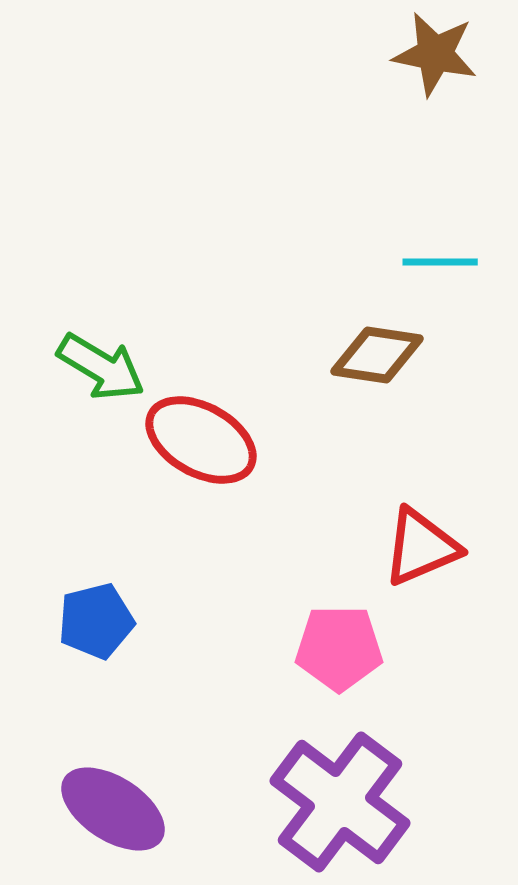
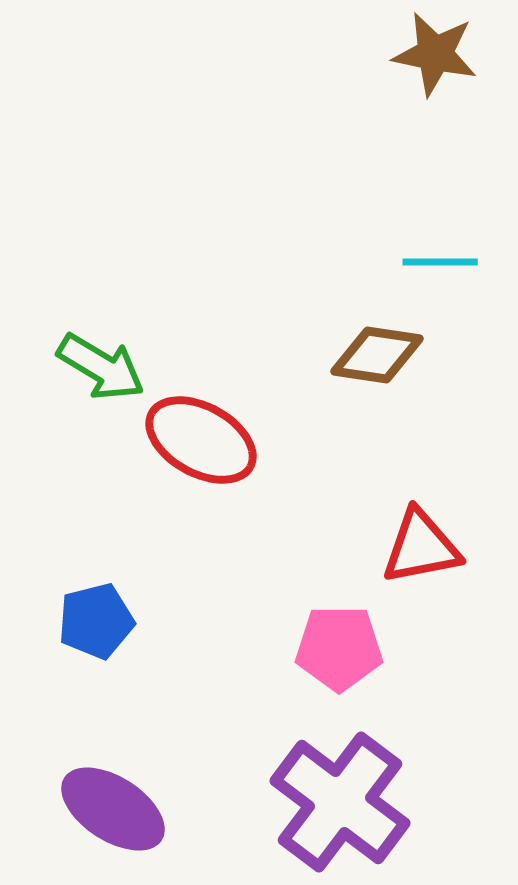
red triangle: rotated 12 degrees clockwise
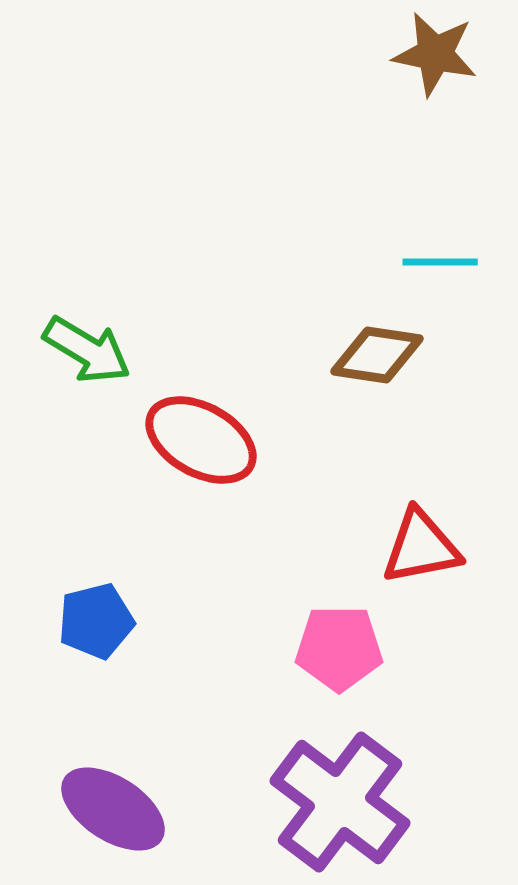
green arrow: moved 14 px left, 17 px up
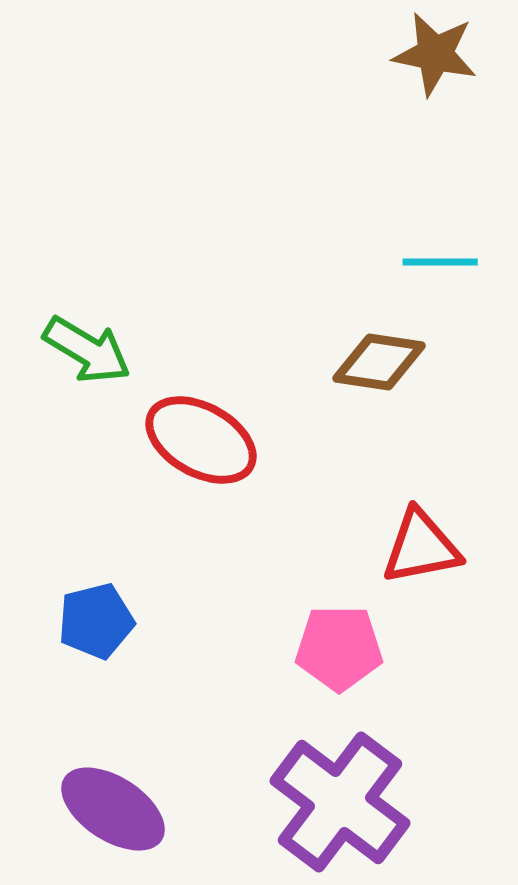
brown diamond: moved 2 px right, 7 px down
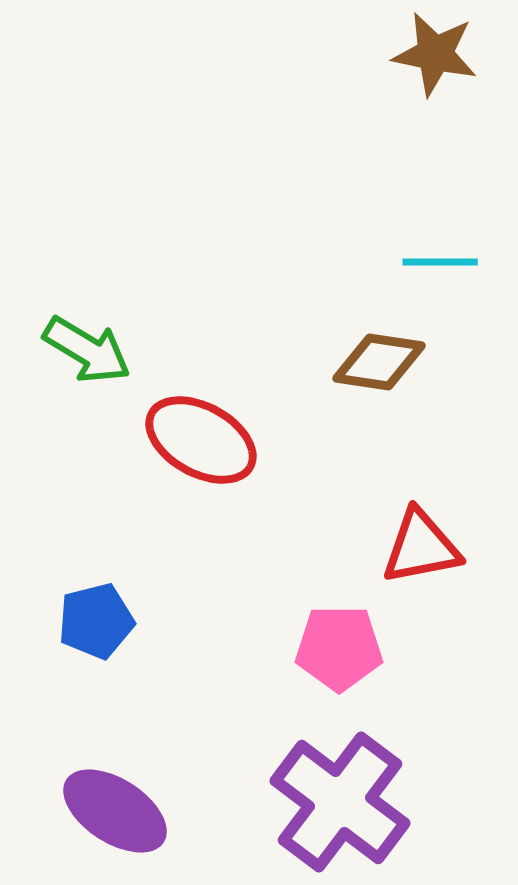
purple ellipse: moved 2 px right, 2 px down
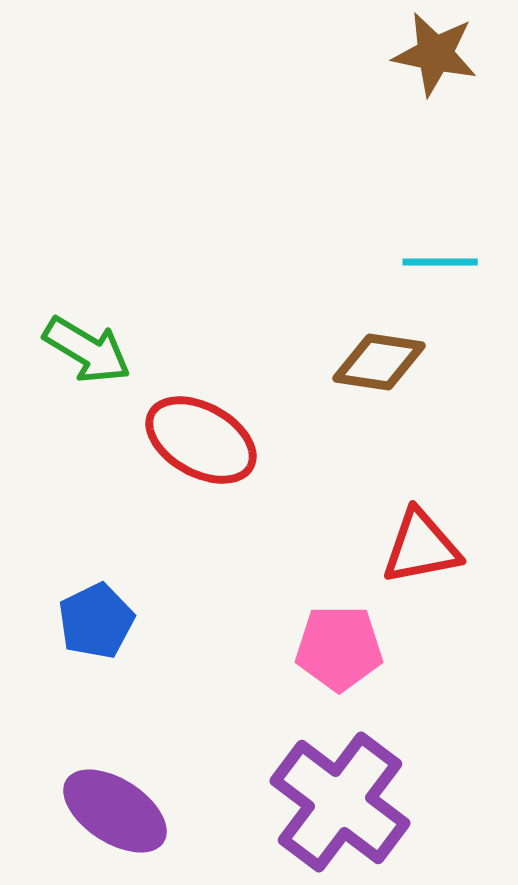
blue pentagon: rotated 12 degrees counterclockwise
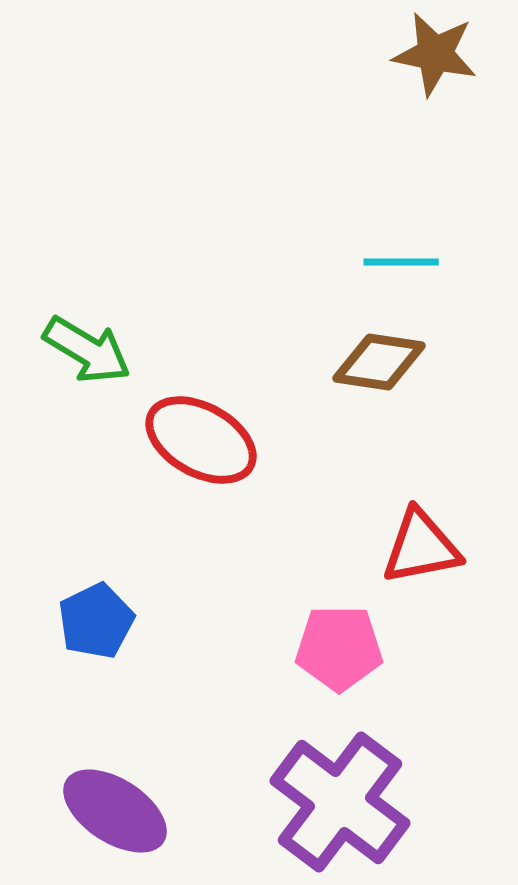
cyan line: moved 39 px left
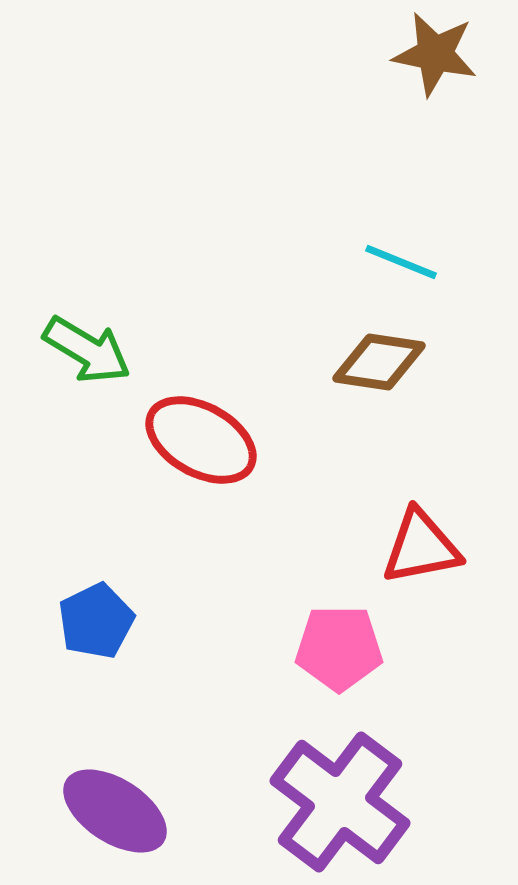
cyan line: rotated 22 degrees clockwise
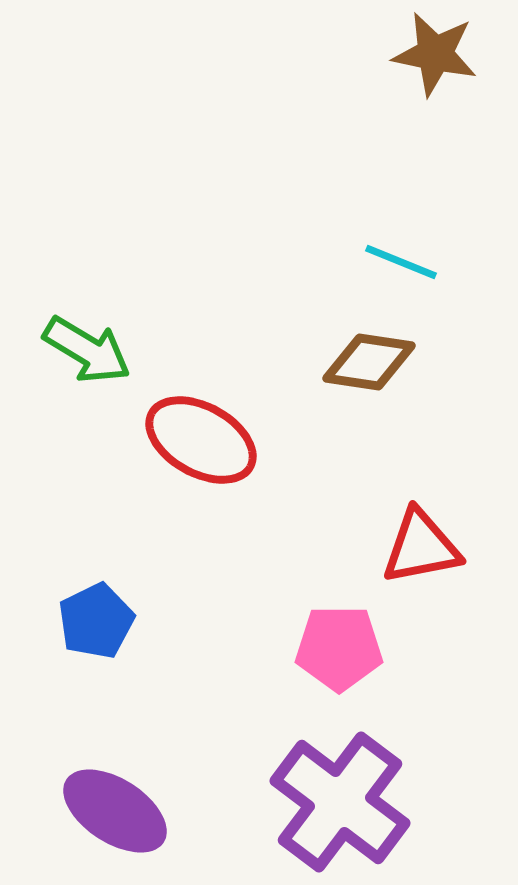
brown diamond: moved 10 px left
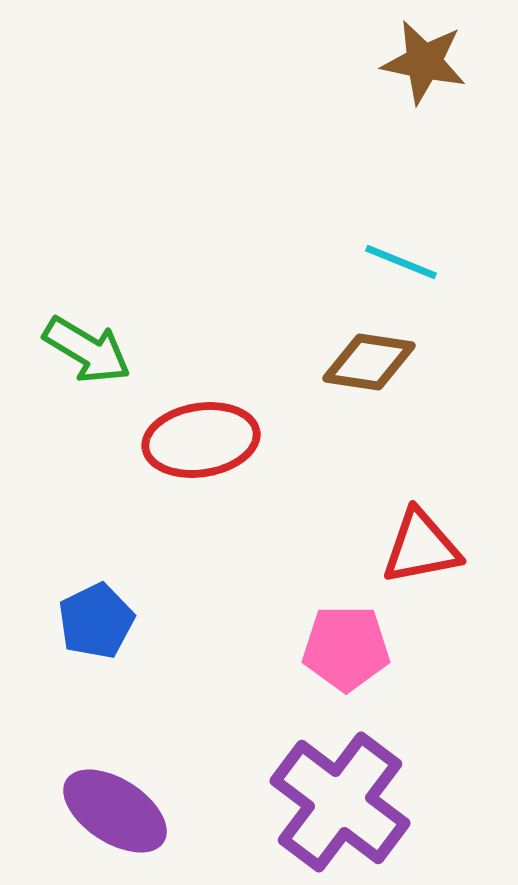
brown star: moved 11 px left, 8 px down
red ellipse: rotated 38 degrees counterclockwise
pink pentagon: moved 7 px right
